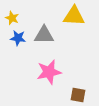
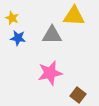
gray triangle: moved 8 px right
pink star: moved 1 px right, 1 px down
brown square: rotated 28 degrees clockwise
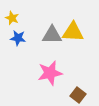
yellow triangle: moved 1 px left, 16 px down
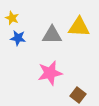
yellow triangle: moved 6 px right, 5 px up
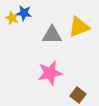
yellow triangle: rotated 25 degrees counterclockwise
blue star: moved 6 px right, 25 px up
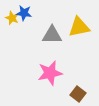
yellow triangle: rotated 10 degrees clockwise
brown square: moved 1 px up
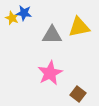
pink star: rotated 15 degrees counterclockwise
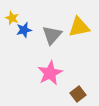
blue star: moved 17 px down; rotated 21 degrees counterclockwise
gray triangle: rotated 50 degrees counterclockwise
brown square: rotated 14 degrees clockwise
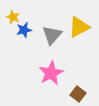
yellow star: moved 1 px right, 1 px up
yellow triangle: rotated 15 degrees counterclockwise
pink star: moved 1 px right
brown square: rotated 14 degrees counterclockwise
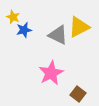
gray triangle: moved 6 px right; rotated 45 degrees counterclockwise
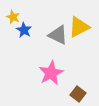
blue star: rotated 28 degrees counterclockwise
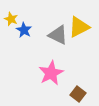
yellow star: moved 2 px left, 2 px down
